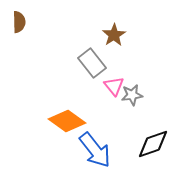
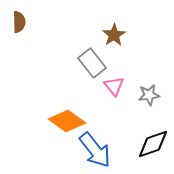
gray star: moved 17 px right
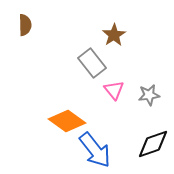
brown semicircle: moved 6 px right, 3 px down
pink triangle: moved 4 px down
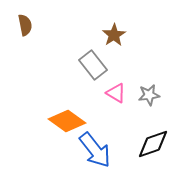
brown semicircle: rotated 10 degrees counterclockwise
gray rectangle: moved 1 px right, 2 px down
pink triangle: moved 2 px right, 3 px down; rotated 20 degrees counterclockwise
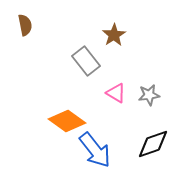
gray rectangle: moved 7 px left, 4 px up
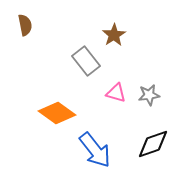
pink triangle: rotated 15 degrees counterclockwise
orange diamond: moved 10 px left, 8 px up
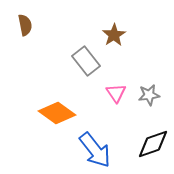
pink triangle: rotated 40 degrees clockwise
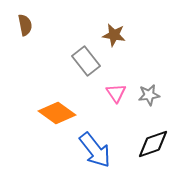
brown star: rotated 30 degrees counterclockwise
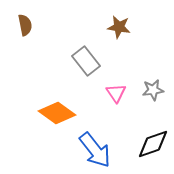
brown star: moved 5 px right, 8 px up
gray star: moved 4 px right, 5 px up
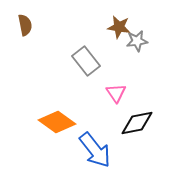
gray star: moved 16 px left, 49 px up
orange diamond: moved 9 px down
black diamond: moved 16 px left, 21 px up; rotated 8 degrees clockwise
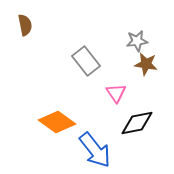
brown star: moved 27 px right, 37 px down
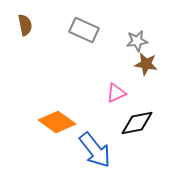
gray rectangle: moved 2 px left, 31 px up; rotated 28 degrees counterclockwise
pink triangle: rotated 40 degrees clockwise
